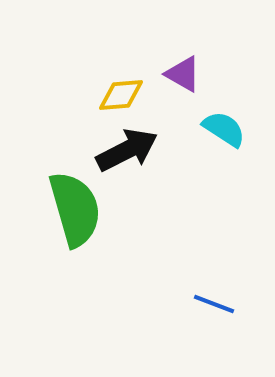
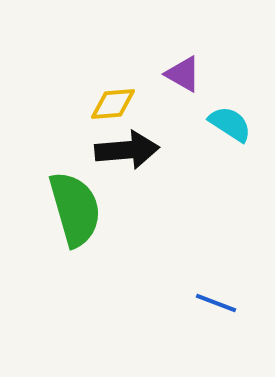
yellow diamond: moved 8 px left, 9 px down
cyan semicircle: moved 6 px right, 5 px up
black arrow: rotated 22 degrees clockwise
blue line: moved 2 px right, 1 px up
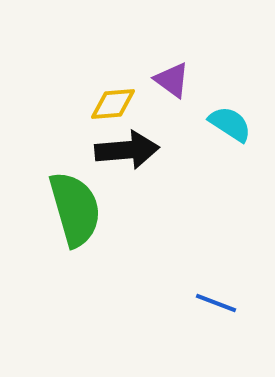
purple triangle: moved 11 px left, 6 px down; rotated 6 degrees clockwise
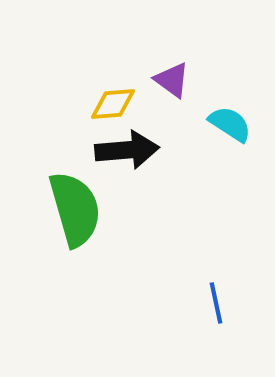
blue line: rotated 57 degrees clockwise
